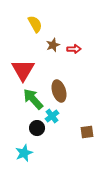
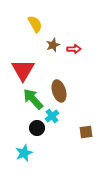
brown square: moved 1 px left
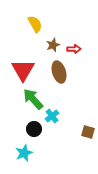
brown ellipse: moved 19 px up
black circle: moved 3 px left, 1 px down
brown square: moved 2 px right; rotated 24 degrees clockwise
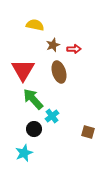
yellow semicircle: moved 1 px down; rotated 48 degrees counterclockwise
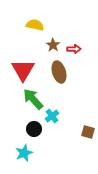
brown star: rotated 16 degrees counterclockwise
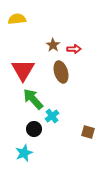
yellow semicircle: moved 18 px left, 6 px up; rotated 18 degrees counterclockwise
brown ellipse: moved 2 px right
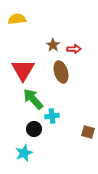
cyan cross: rotated 32 degrees clockwise
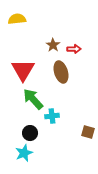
black circle: moved 4 px left, 4 px down
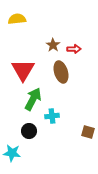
green arrow: rotated 70 degrees clockwise
black circle: moved 1 px left, 2 px up
cyan star: moved 12 px left; rotated 30 degrees clockwise
